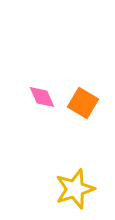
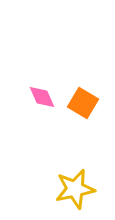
yellow star: rotated 6 degrees clockwise
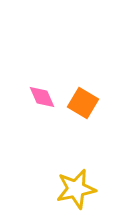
yellow star: moved 1 px right
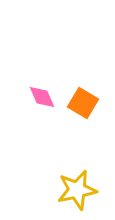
yellow star: moved 1 px right, 1 px down
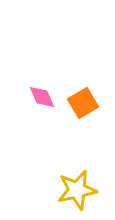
orange square: rotated 28 degrees clockwise
